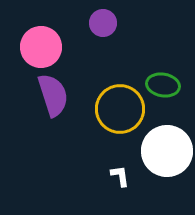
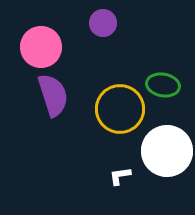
white L-shape: rotated 90 degrees counterclockwise
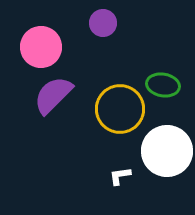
purple semicircle: rotated 117 degrees counterclockwise
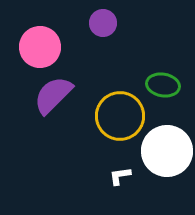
pink circle: moved 1 px left
yellow circle: moved 7 px down
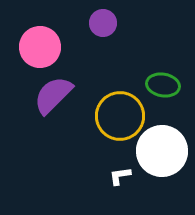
white circle: moved 5 px left
